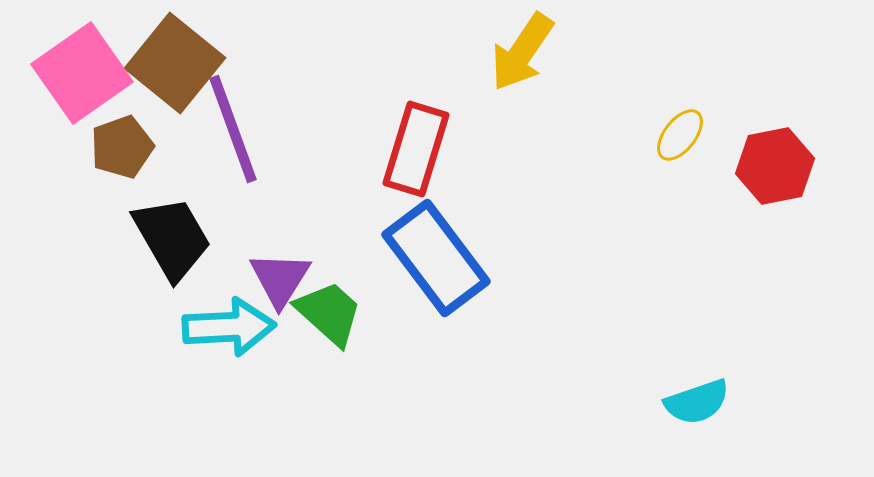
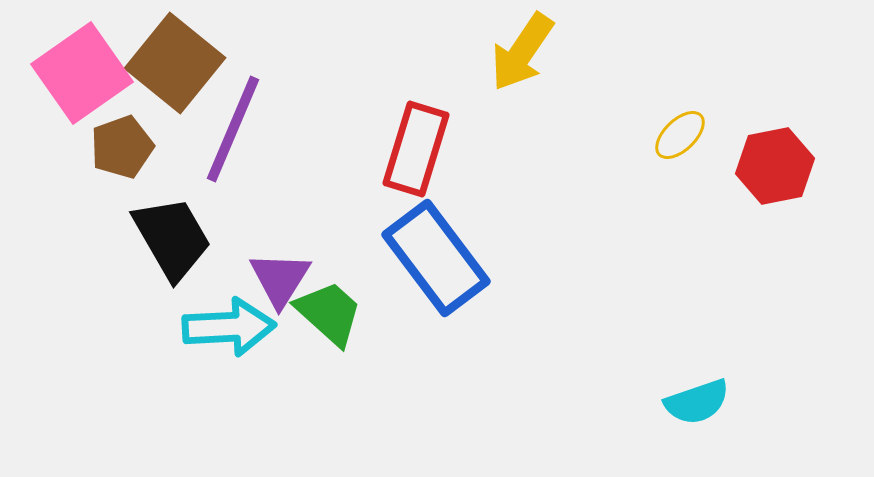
purple line: rotated 43 degrees clockwise
yellow ellipse: rotated 8 degrees clockwise
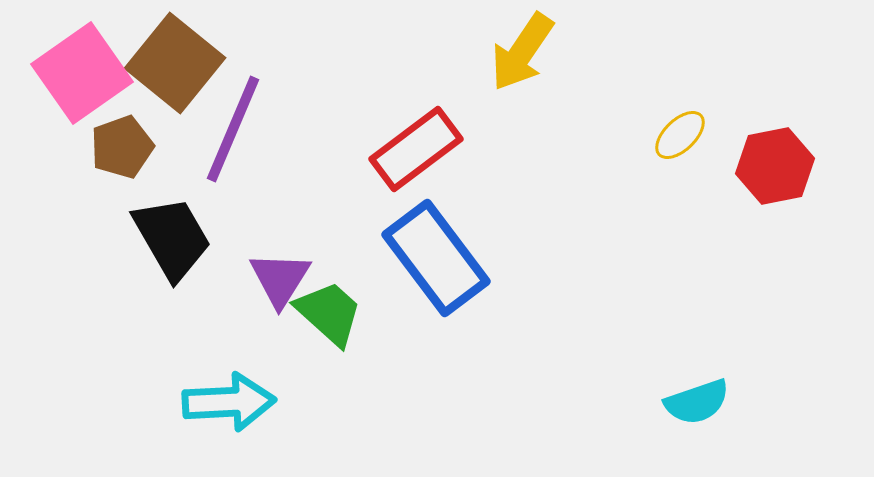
red rectangle: rotated 36 degrees clockwise
cyan arrow: moved 75 px down
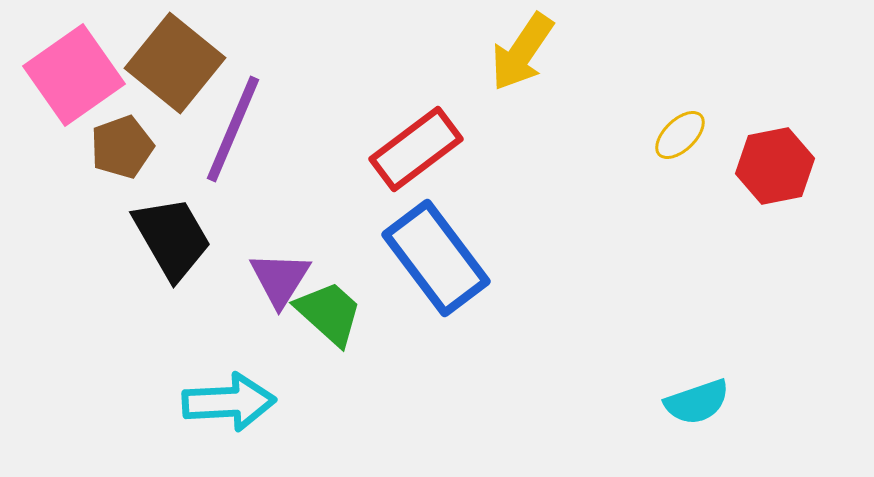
pink square: moved 8 px left, 2 px down
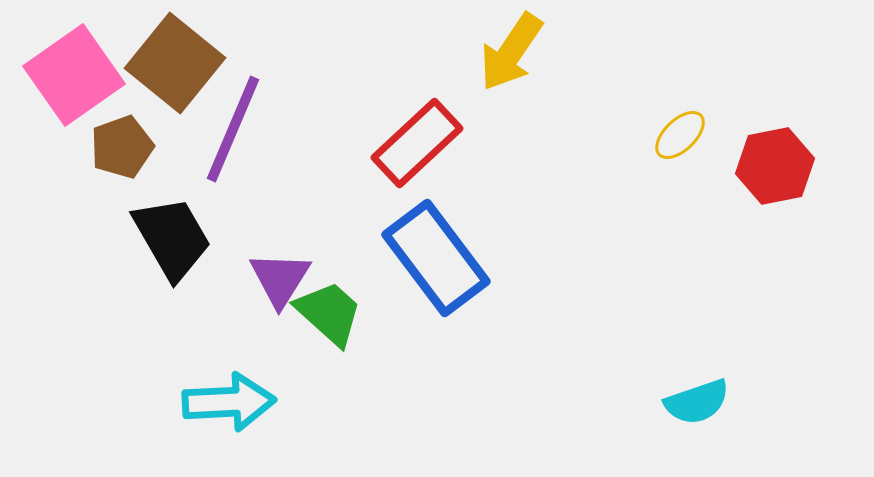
yellow arrow: moved 11 px left
red rectangle: moved 1 px right, 6 px up; rotated 6 degrees counterclockwise
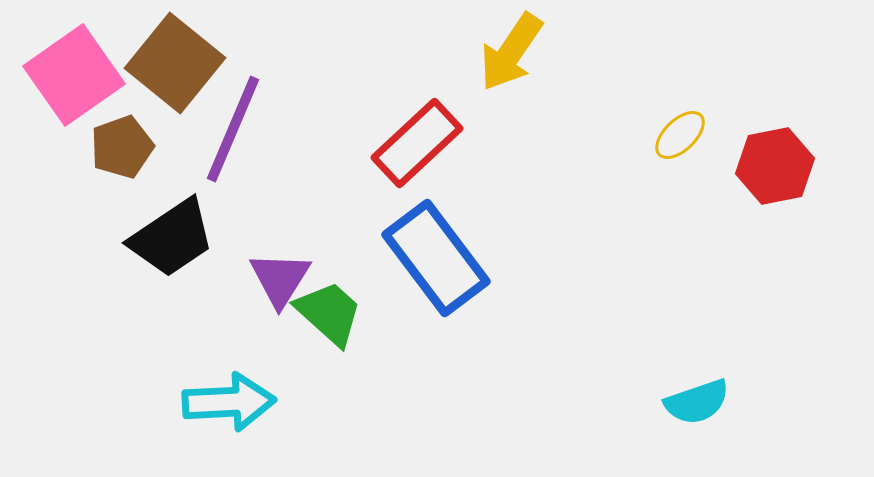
black trapezoid: rotated 86 degrees clockwise
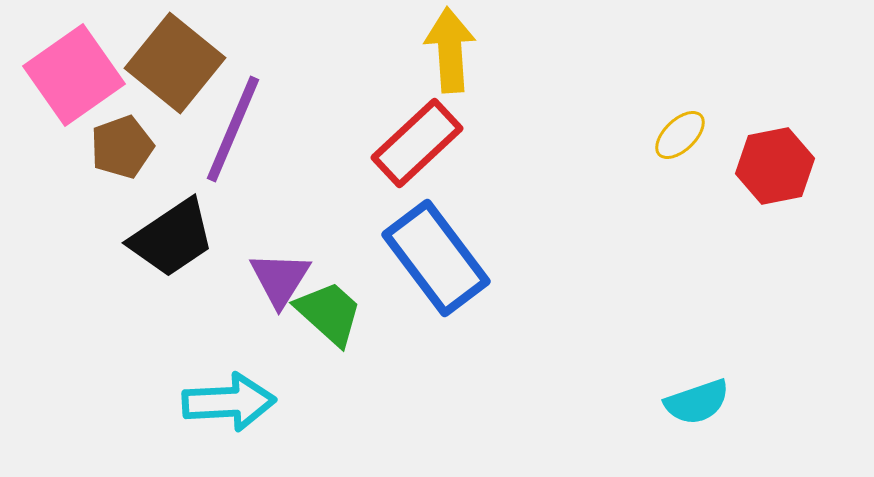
yellow arrow: moved 61 px left, 2 px up; rotated 142 degrees clockwise
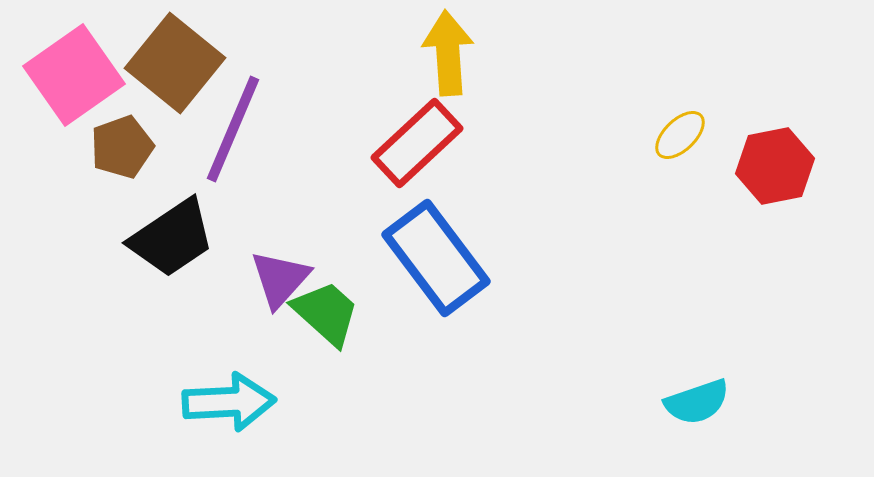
yellow arrow: moved 2 px left, 3 px down
purple triangle: rotated 10 degrees clockwise
green trapezoid: moved 3 px left
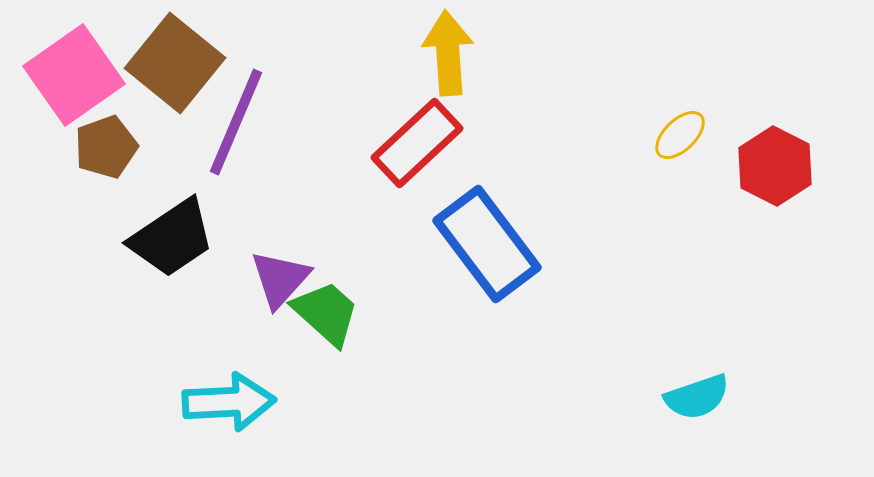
purple line: moved 3 px right, 7 px up
brown pentagon: moved 16 px left
red hexagon: rotated 22 degrees counterclockwise
blue rectangle: moved 51 px right, 14 px up
cyan semicircle: moved 5 px up
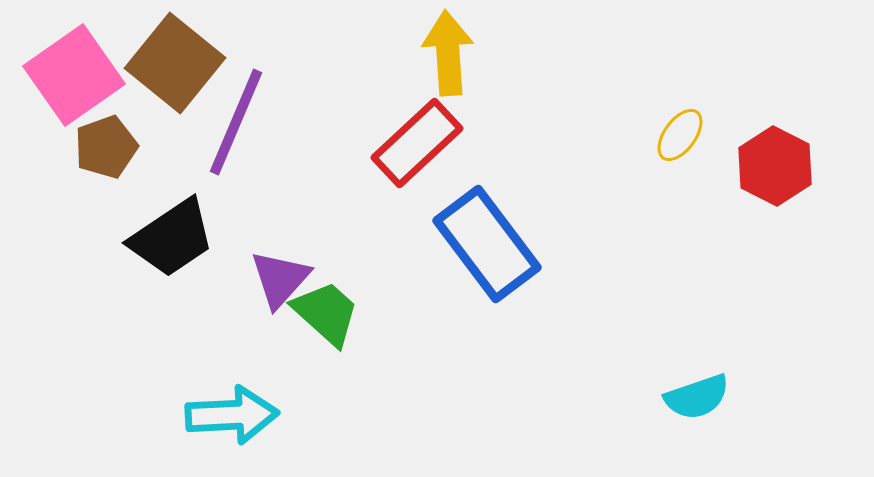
yellow ellipse: rotated 10 degrees counterclockwise
cyan arrow: moved 3 px right, 13 px down
